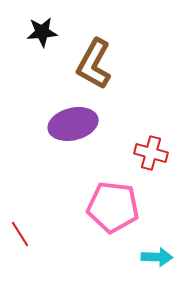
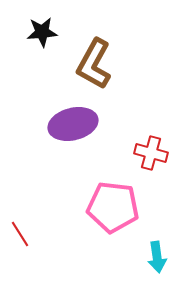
cyan arrow: rotated 80 degrees clockwise
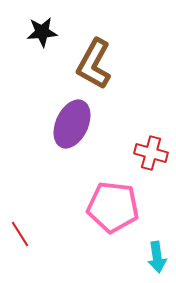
purple ellipse: moved 1 px left; rotated 51 degrees counterclockwise
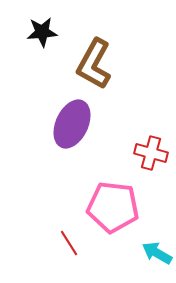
red line: moved 49 px right, 9 px down
cyan arrow: moved 4 px up; rotated 128 degrees clockwise
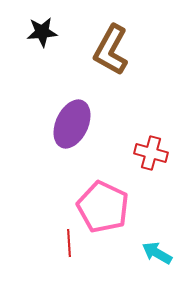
brown L-shape: moved 17 px right, 14 px up
pink pentagon: moved 10 px left; rotated 18 degrees clockwise
red line: rotated 28 degrees clockwise
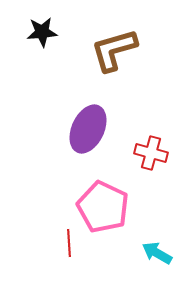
brown L-shape: moved 3 px right; rotated 45 degrees clockwise
purple ellipse: moved 16 px right, 5 px down
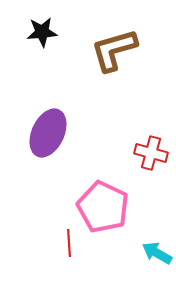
purple ellipse: moved 40 px left, 4 px down
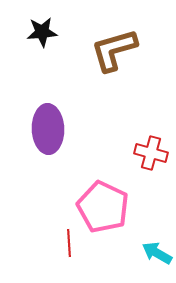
purple ellipse: moved 4 px up; rotated 27 degrees counterclockwise
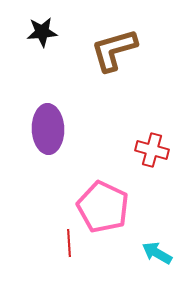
red cross: moved 1 px right, 3 px up
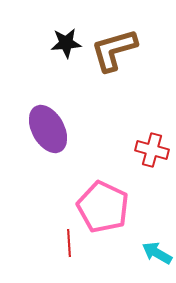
black star: moved 24 px right, 11 px down
purple ellipse: rotated 27 degrees counterclockwise
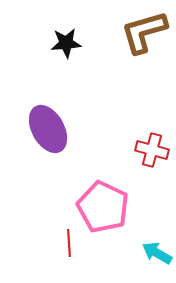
brown L-shape: moved 30 px right, 18 px up
